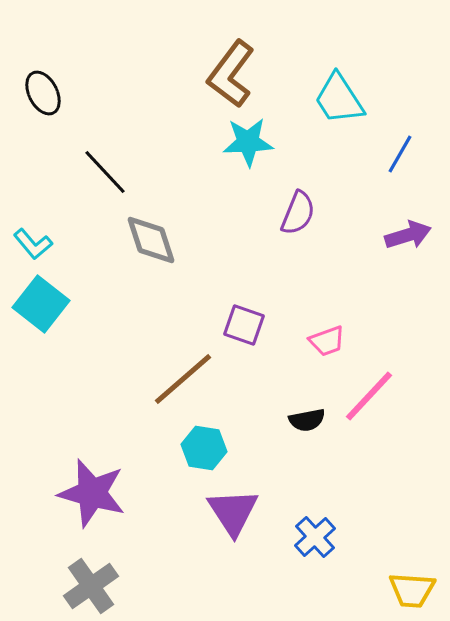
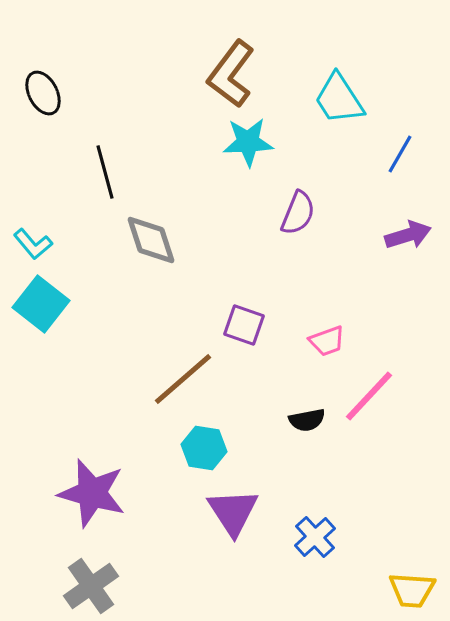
black line: rotated 28 degrees clockwise
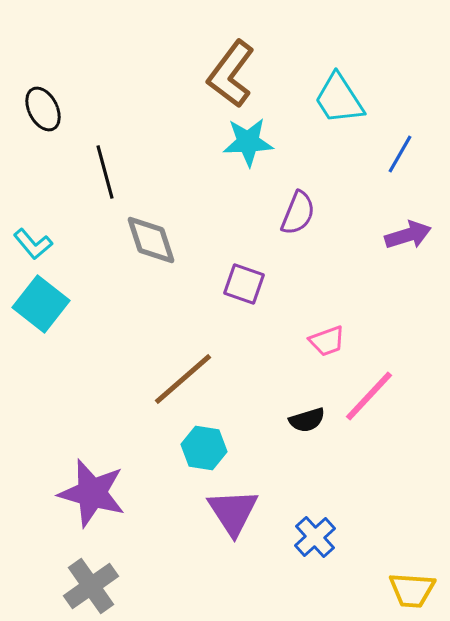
black ellipse: moved 16 px down
purple square: moved 41 px up
black semicircle: rotated 6 degrees counterclockwise
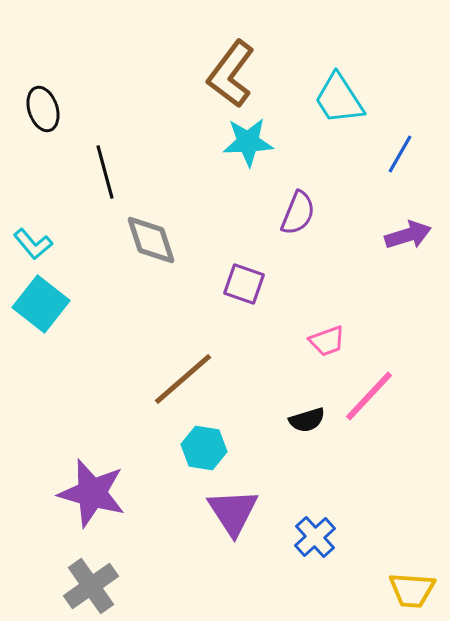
black ellipse: rotated 9 degrees clockwise
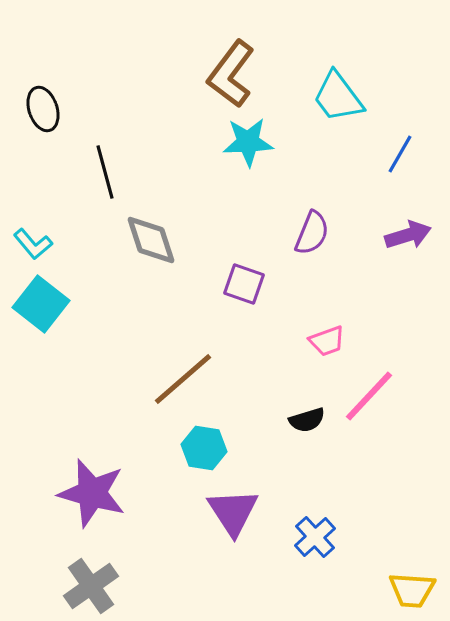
cyan trapezoid: moved 1 px left, 2 px up; rotated 4 degrees counterclockwise
purple semicircle: moved 14 px right, 20 px down
